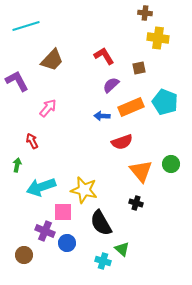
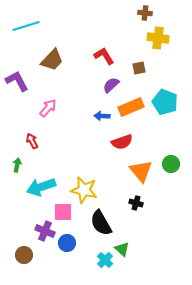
cyan cross: moved 2 px right, 1 px up; rotated 28 degrees clockwise
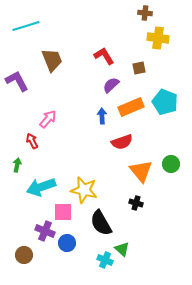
brown trapezoid: rotated 65 degrees counterclockwise
pink arrow: moved 11 px down
blue arrow: rotated 84 degrees clockwise
cyan cross: rotated 21 degrees counterclockwise
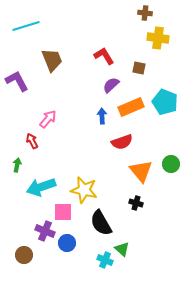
brown square: rotated 24 degrees clockwise
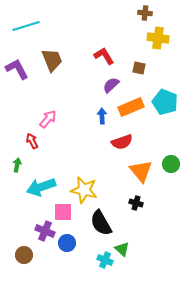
purple L-shape: moved 12 px up
